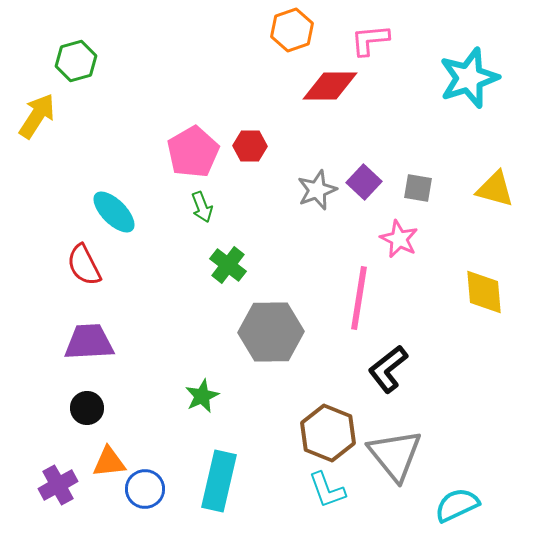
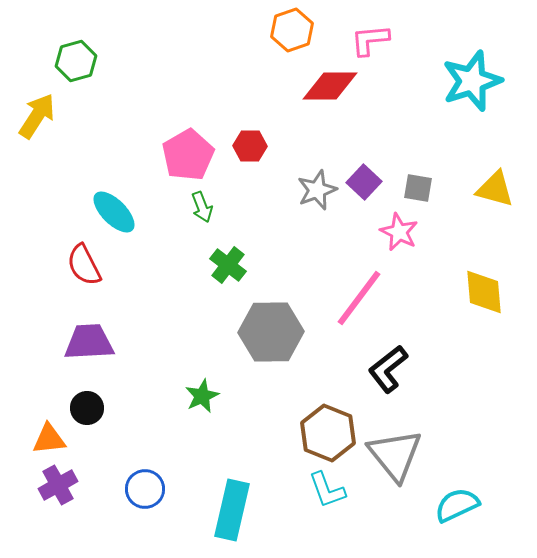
cyan star: moved 3 px right, 3 px down
pink pentagon: moved 5 px left, 3 px down
pink star: moved 7 px up
pink line: rotated 28 degrees clockwise
orange triangle: moved 60 px left, 23 px up
cyan rectangle: moved 13 px right, 29 px down
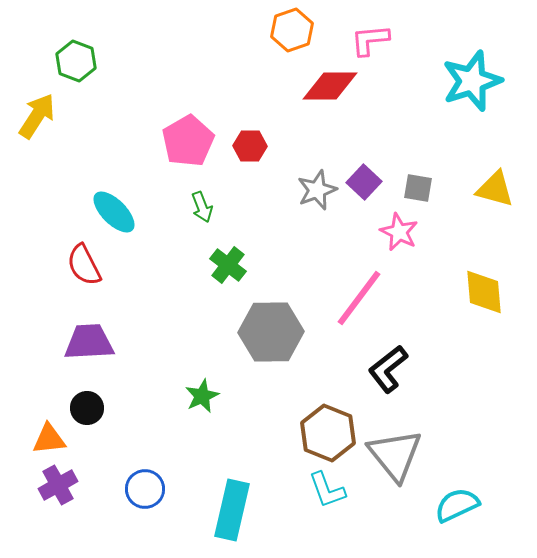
green hexagon: rotated 24 degrees counterclockwise
pink pentagon: moved 14 px up
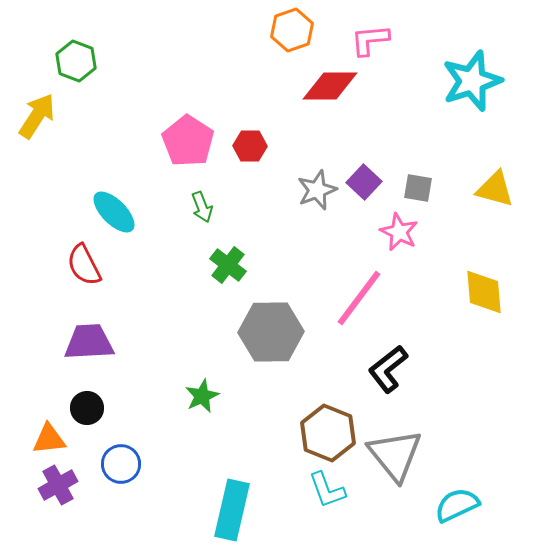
pink pentagon: rotated 9 degrees counterclockwise
blue circle: moved 24 px left, 25 px up
